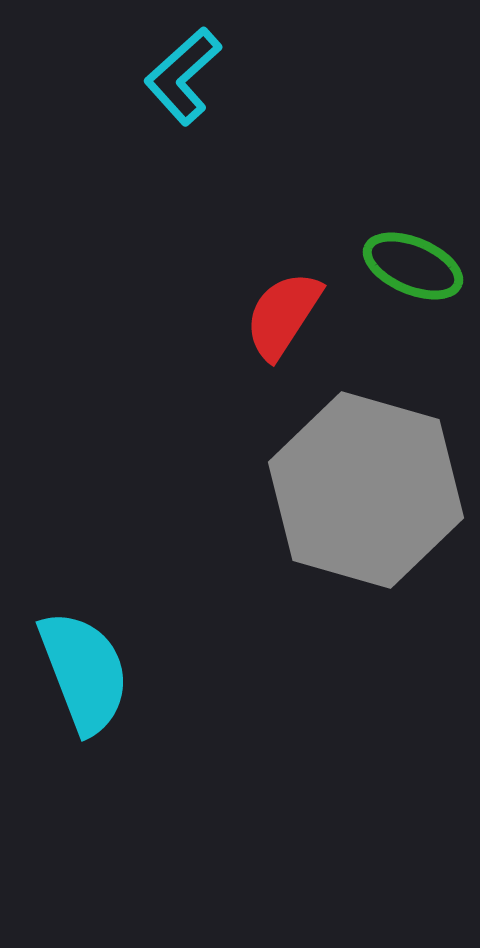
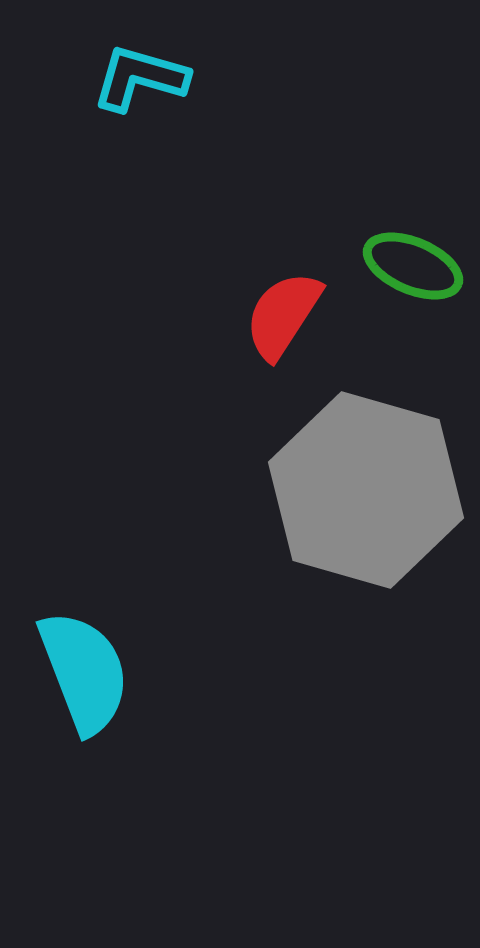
cyan L-shape: moved 43 px left, 2 px down; rotated 58 degrees clockwise
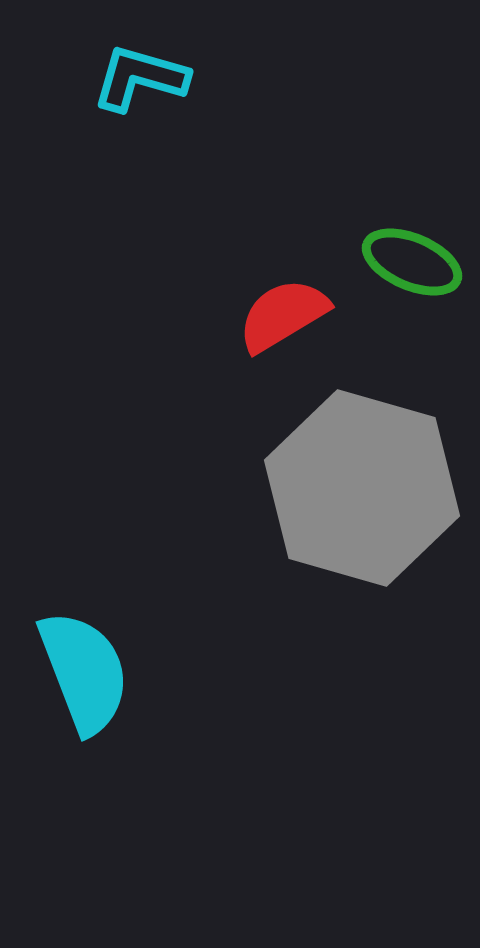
green ellipse: moved 1 px left, 4 px up
red semicircle: rotated 26 degrees clockwise
gray hexagon: moved 4 px left, 2 px up
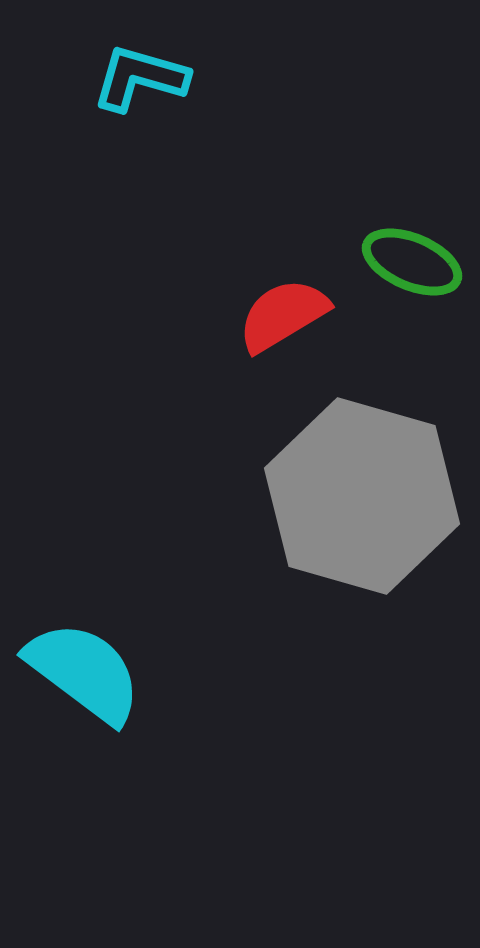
gray hexagon: moved 8 px down
cyan semicircle: rotated 32 degrees counterclockwise
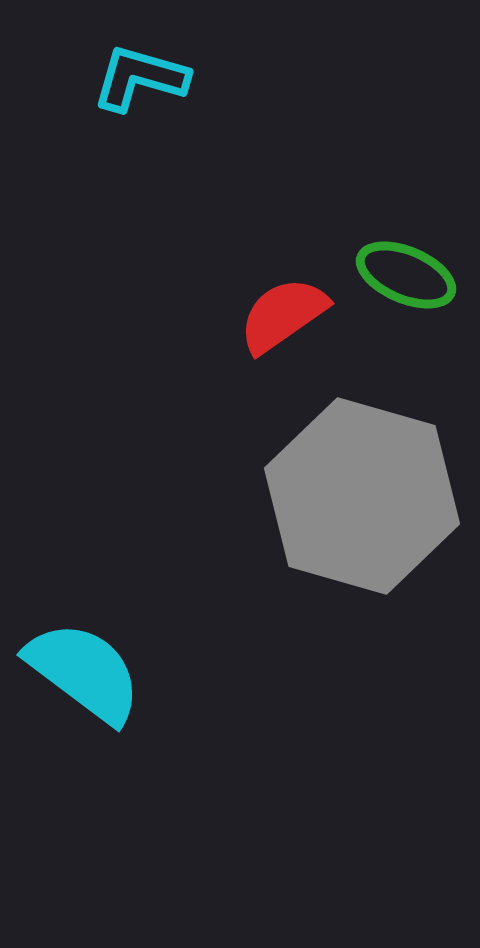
green ellipse: moved 6 px left, 13 px down
red semicircle: rotated 4 degrees counterclockwise
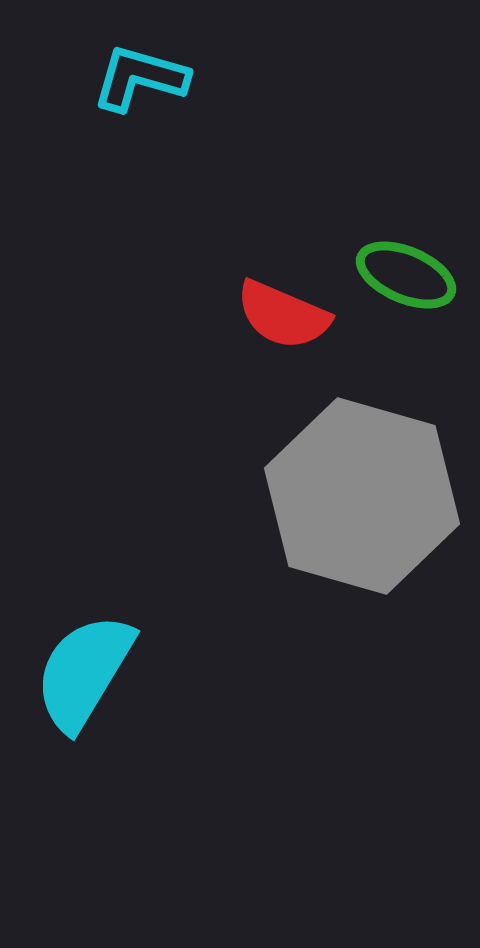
red semicircle: rotated 122 degrees counterclockwise
cyan semicircle: rotated 96 degrees counterclockwise
